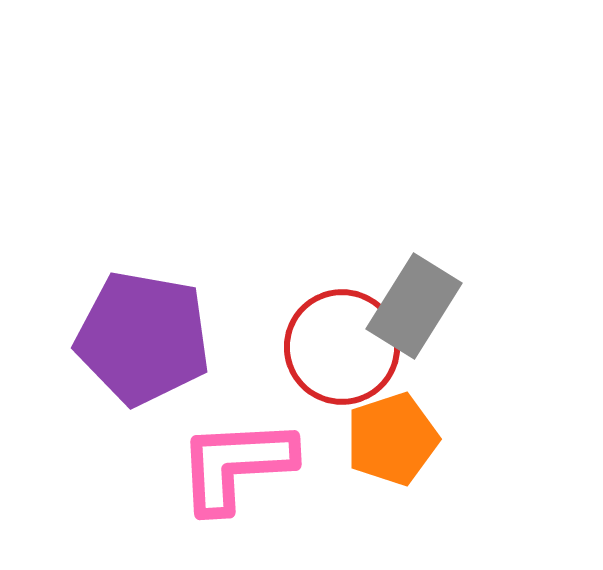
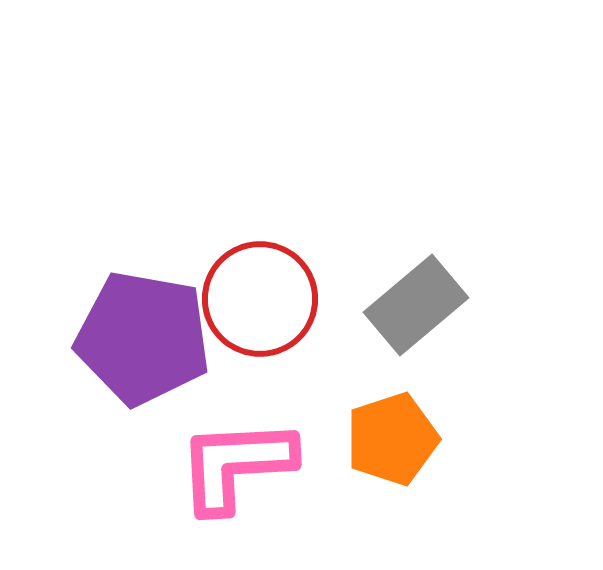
gray rectangle: moved 2 px right, 1 px up; rotated 18 degrees clockwise
red circle: moved 82 px left, 48 px up
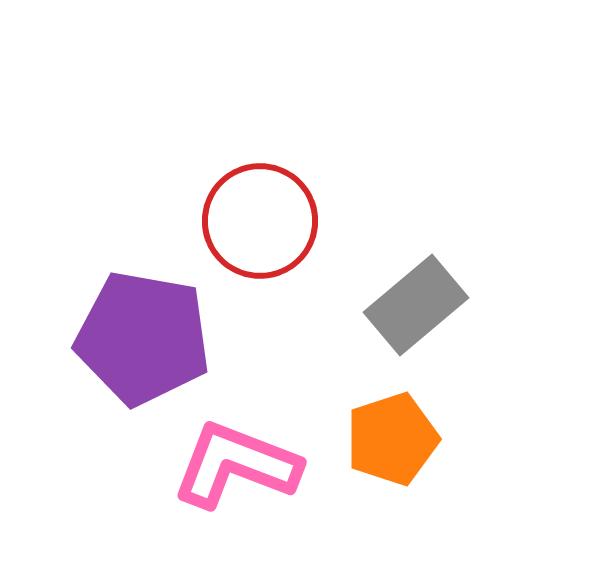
red circle: moved 78 px up
pink L-shape: rotated 24 degrees clockwise
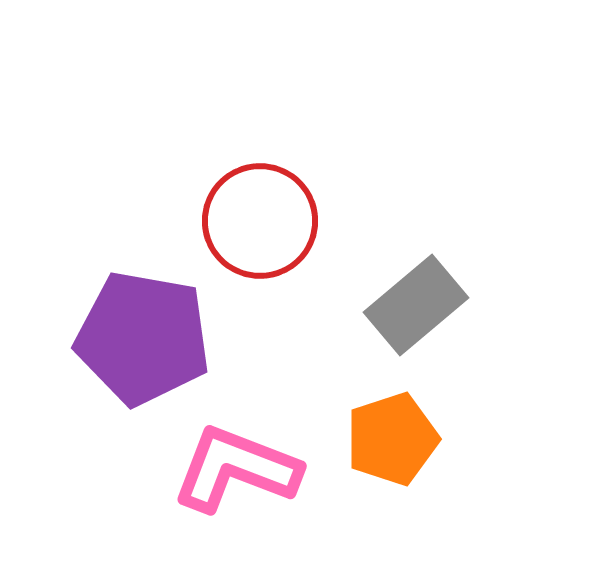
pink L-shape: moved 4 px down
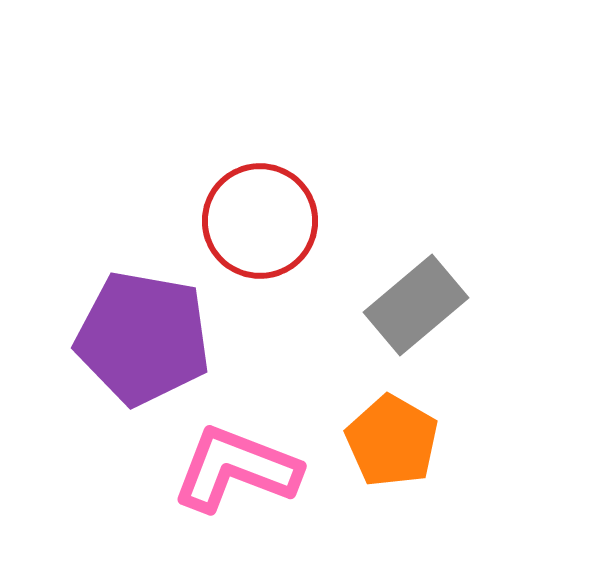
orange pentagon: moved 2 px down; rotated 24 degrees counterclockwise
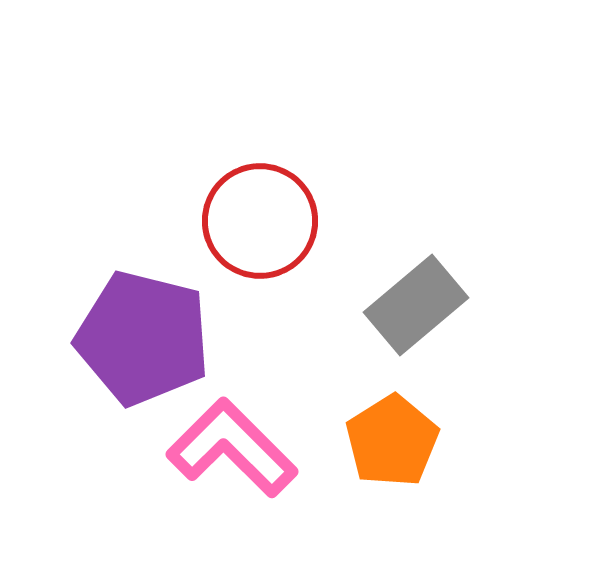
purple pentagon: rotated 4 degrees clockwise
orange pentagon: rotated 10 degrees clockwise
pink L-shape: moved 4 px left, 21 px up; rotated 24 degrees clockwise
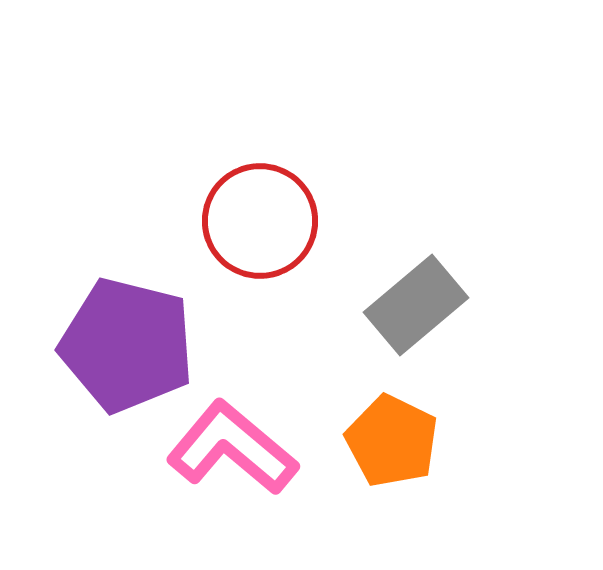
purple pentagon: moved 16 px left, 7 px down
orange pentagon: rotated 14 degrees counterclockwise
pink L-shape: rotated 5 degrees counterclockwise
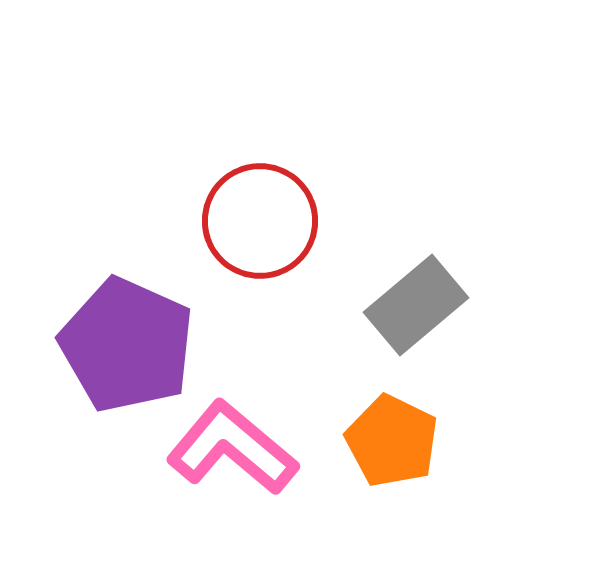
purple pentagon: rotated 10 degrees clockwise
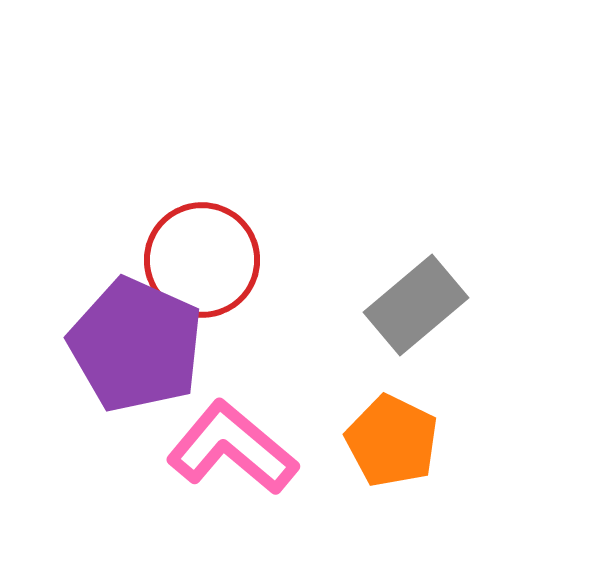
red circle: moved 58 px left, 39 px down
purple pentagon: moved 9 px right
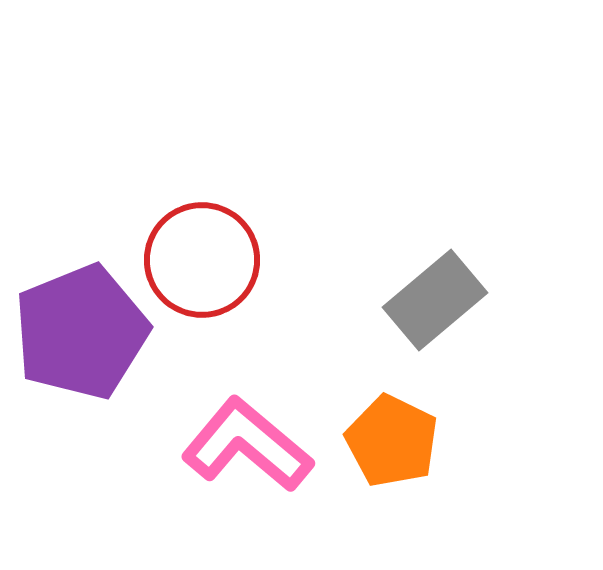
gray rectangle: moved 19 px right, 5 px up
purple pentagon: moved 55 px left, 13 px up; rotated 26 degrees clockwise
pink L-shape: moved 15 px right, 3 px up
